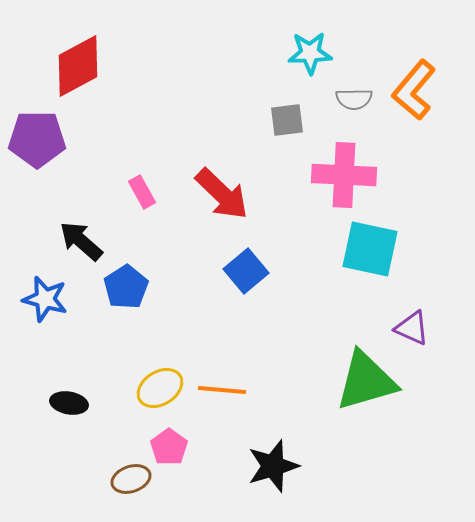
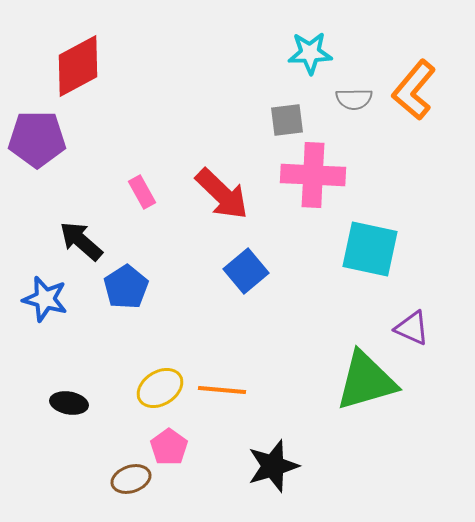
pink cross: moved 31 px left
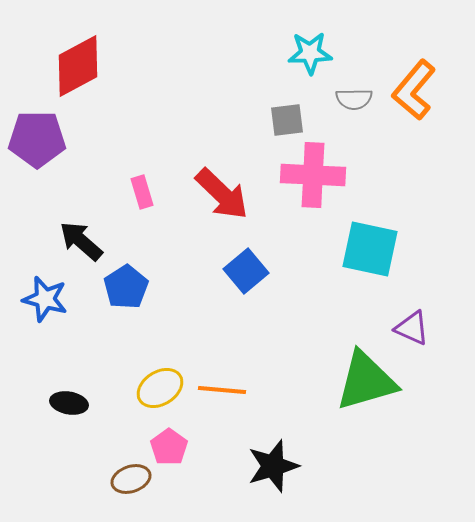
pink rectangle: rotated 12 degrees clockwise
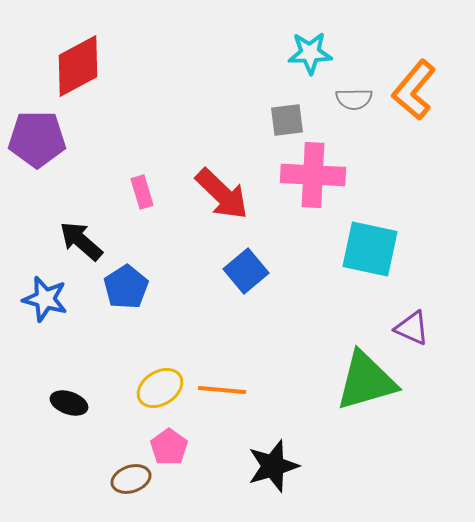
black ellipse: rotated 9 degrees clockwise
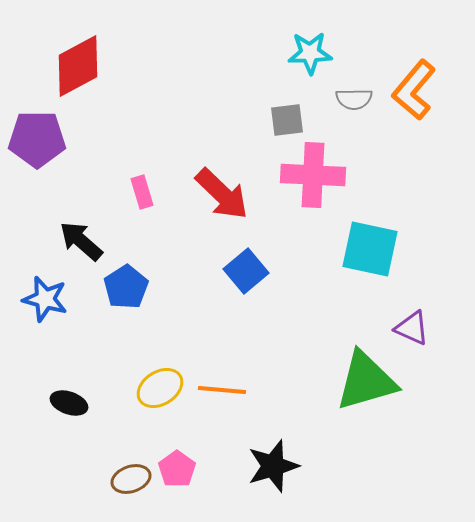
pink pentagon: moved 8 px right, 22 px down
